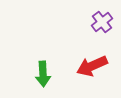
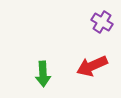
purple cross: rotated 20 degrees counterclockwise
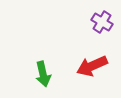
green arrow: rotated 10 degrees counterclockwise
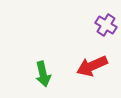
purple cross: moved 4 px right, 3 px down
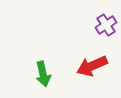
purple cross: rotated 25 degrees clockwise
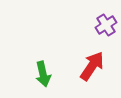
red arrow: rotated 148 degrees clockwise
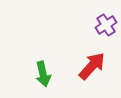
red arrow: rotated 8 degrees clockwise
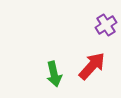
green arrow: moved 11 px right
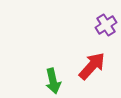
green arrow: moved 1 px left, 7 px down
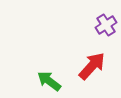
green arrow: moved 4 px left; rotated 140 degrees clockwise
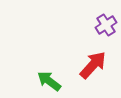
red arrow: moved 1 px right, 1 px up
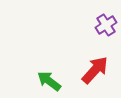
red arrow: moved 2 px right, 5 px down
